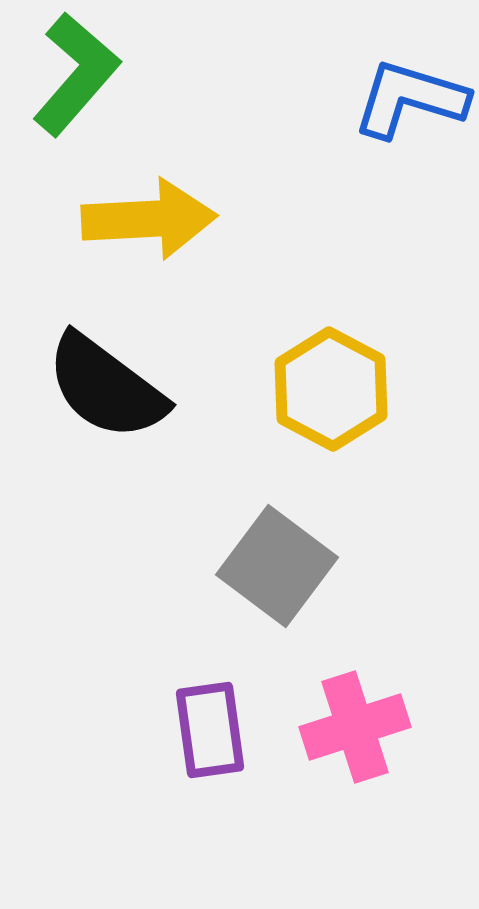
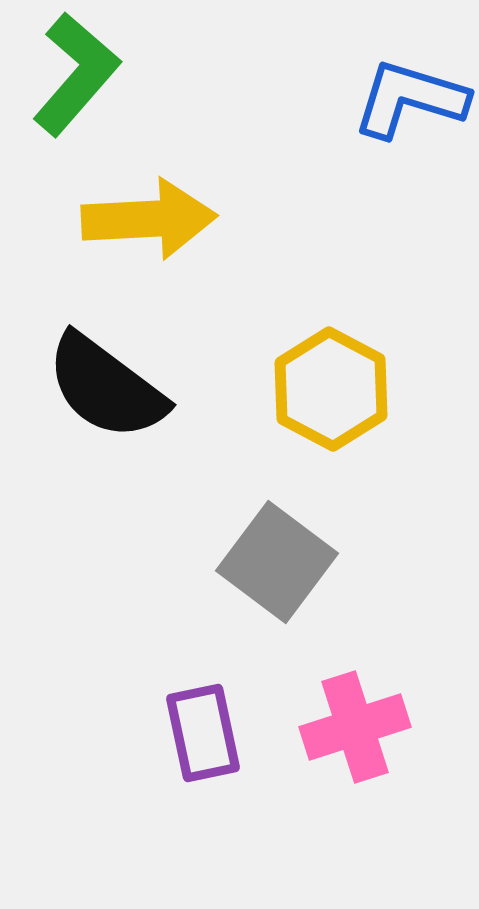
gray square: moved 4 px up
purple rectangle: moved 7 px left, 3 px down; rotated 4 degrees counterclockwise
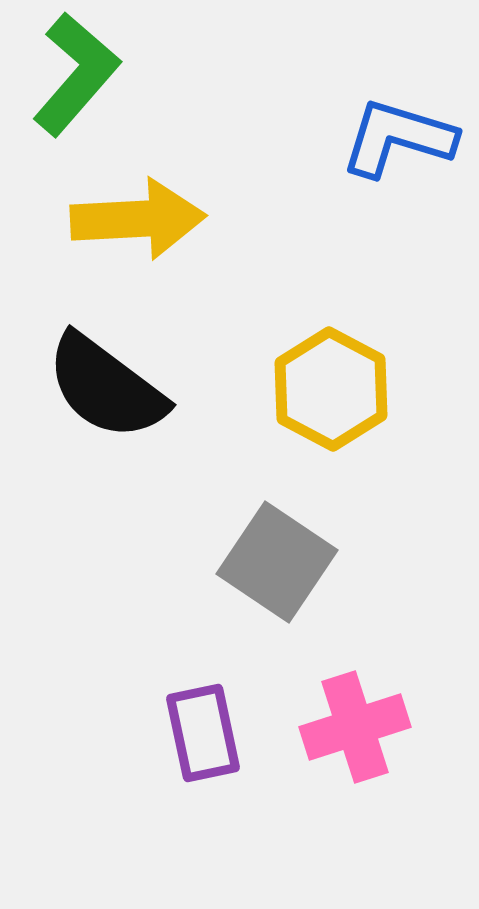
blue L-shape: moved 12 px left, 39 px down
yellow arrow: moved 11 px left
gray square: rotated 3 degrees counterclockwise
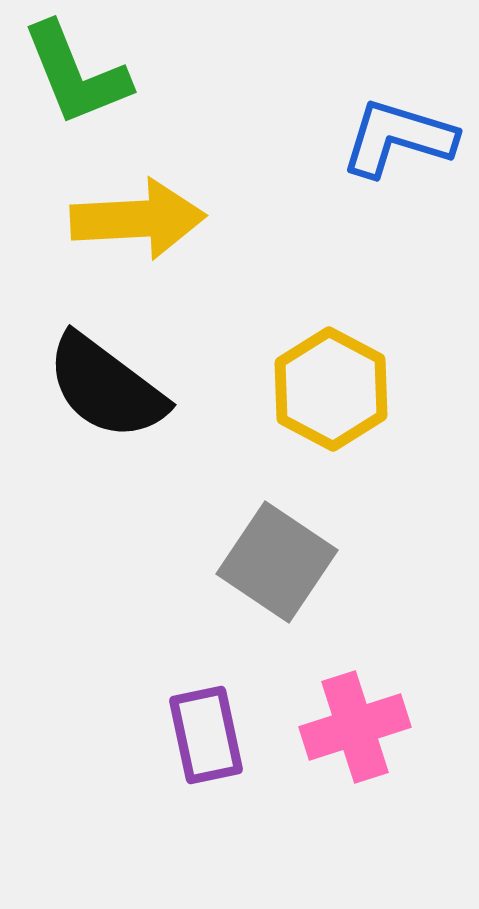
green L-shape: rotated 117 degrees clockwise
purple rectangle: moved 3 px right, 2 px down
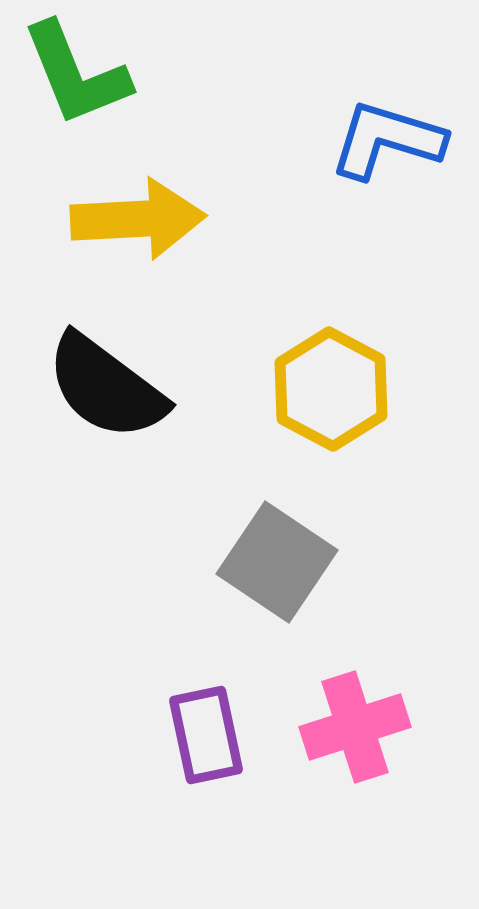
blue L-shape: moved 11 px left, 2 px down
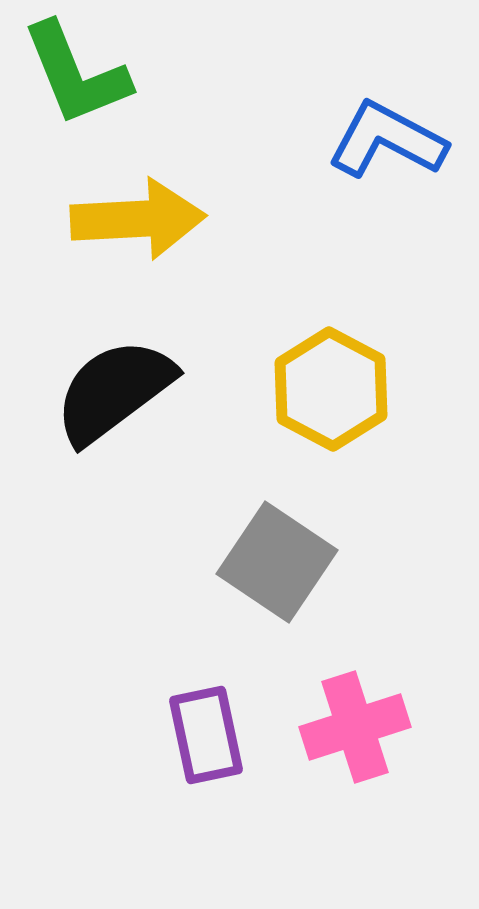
blue L-shape: rotated 11 degrees clockwise
black semicircle: moved 8 px right, 4 px down; rotated 106 degrees clockwise
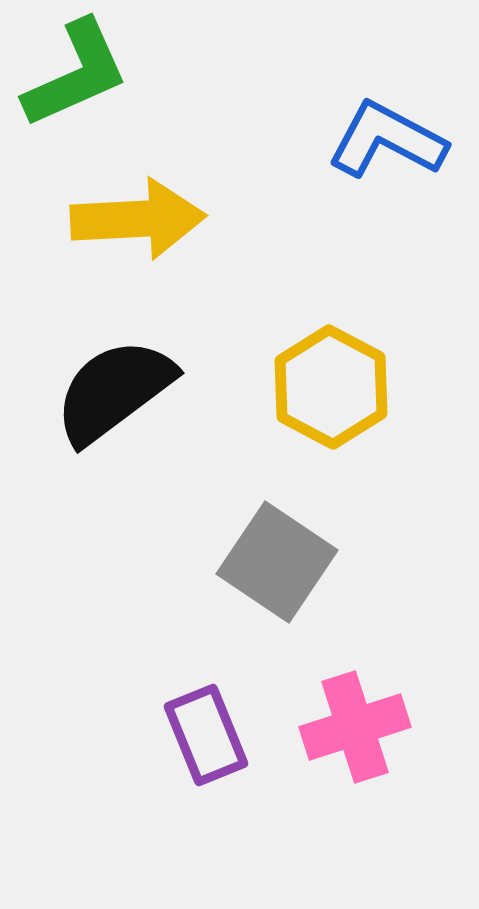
green L-shape: rotated 92 degrees counterclockwise
yellow hexagon: moved 2 px up
purple rectangle: rotated 10 degrees counterclockwise
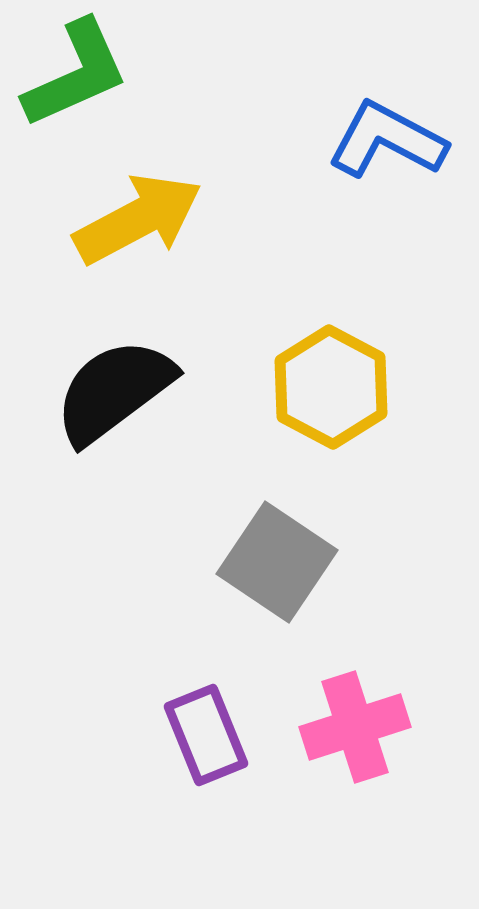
yellow arrow: rotated 25 degrees counterclockwise
